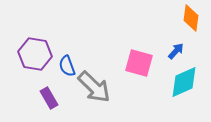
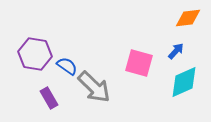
orange diamond: moved 3 px left; rotated 76 degrees clockwise
blue semicircle: rotated 145 degrees clockwise
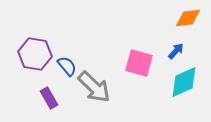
blue semicircle: rotated 15 degrees clockwise
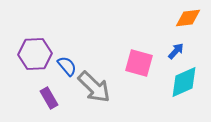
purple hexagon: rotated 12 degrees counterclockwise
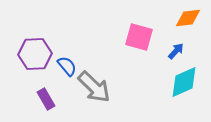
pink square: moved 26 px up
purple rectangle: moved 3 px left, 1 px down
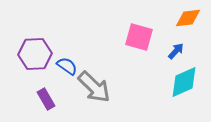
blue semicircle: rotated 15 degrees counterclockwise
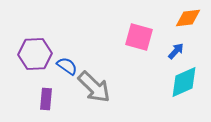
purple rectangle: rotated 35 degrees clockwise
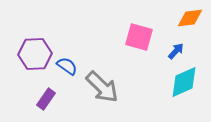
orange diamond: moved 2 px right
gray arrow: moved 8 px right
purple rectangle: rotated 30 degrees clockwise
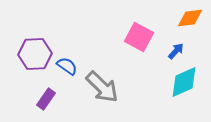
pink square: rotated 12 degrees clockwise
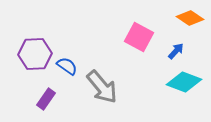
orange diamond: rotated 40 degrees clockwise
cyan diamond: rotated 44 degrees clockwise
gray arrow: rotated 6 degrees clockwise
